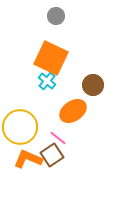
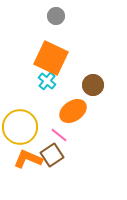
pink line: moved 1 px right, 3 px up
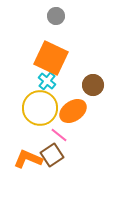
yellow circle: moved 20 px right, 19 px up
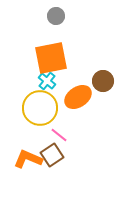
orange square: rotated 36 degrees counterclockwise
brown circle: moved 10 px right, 4 px up
orange ellipse: moved 5 px right, 14 px up
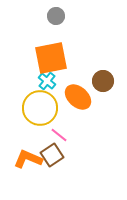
orange ellipse: rotated 76 degrees clockwise
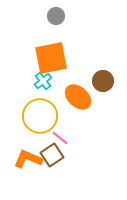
cyan cross: moved 4 px left; rotated 12 degrees clockwise
yellow circle: moved 8 px down
pink line: moved 1 px right, 3 px down
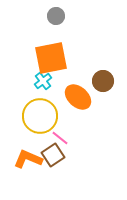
brown square: moved 1 px right
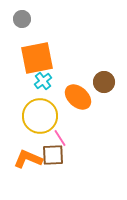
gray circle: moved 34 px left, 3 px down
orange square: moved 14 px left
brown circle: moved 1 px right, 1 px down
pink line: rotated 18 degrees clockwise
brown square: rotated 30 degrees clockwise
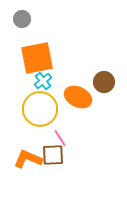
orange ellipse: rotated 16 degrees counterclockwise
yellow circle: moved 7 px up
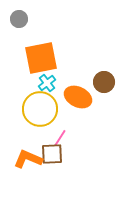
gray circle: moved 3 px left
orange square: moved 4 px right
cyan cross: moved 4 px right, 2 px down
pink line: rotated 66 degrees clockwise
brown square: moved 1 px left, 1 px up
